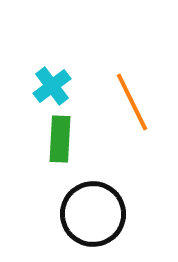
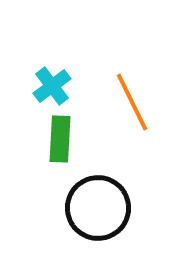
black circle: moved 5 px right, 6 px up
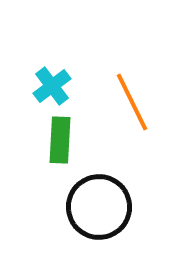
green rectangle: moved 1 px down
black circle: moved 1 px right, 1 px up
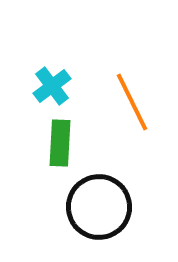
green rectangle: moved 3 px down
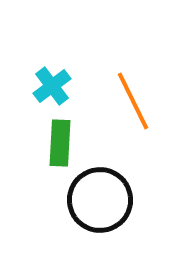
orange line: moved 1 px right, 1 px up
black circle: moved 1 px right, 7 px up
